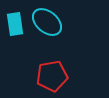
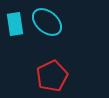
red pentagon: rotated 16 degrees counterclockwise
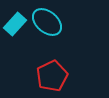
cyan rectangle: rotated 50 degrees clockwise
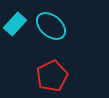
cyan ellipse: moved 4 px right, 4 px down
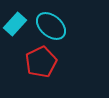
red pentagon: moved 11 px left, 14 px up
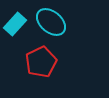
cyan ellipse: moved 4 px up
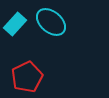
red pentagon: moved 14 px left, 15 px down
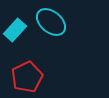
cyan rectangle: moved 6 px down
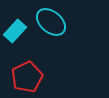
cyan rectangle: moved 1 px down
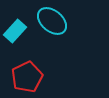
cyan ellipse: moved 1 px right, 1 px up
